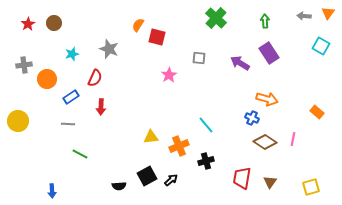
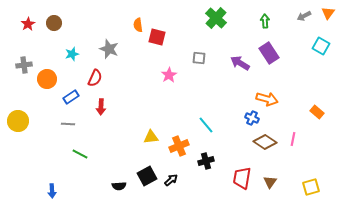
gray arrow: rotated 32 degrees counterclockwise
orange semicircle: rotated 40 degrees counterclockwise
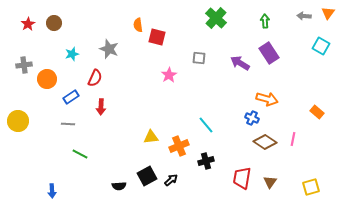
gray arrow: rotated 32 degrees clockwise
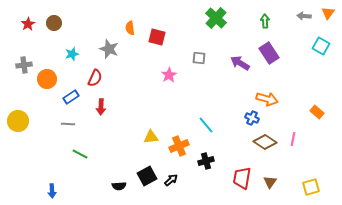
orange semicircle: moved 8 px left, 3 px down
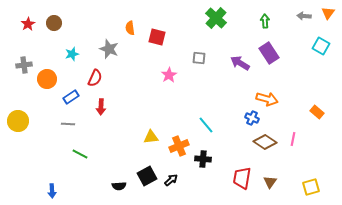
black cross: moved 3 px left, 2 px up; rotated 21 degrees clockwise
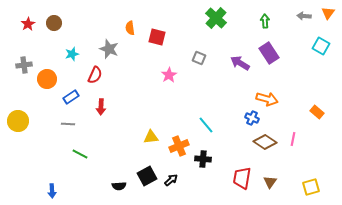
gray square: rotated 16 degrees clockwise
red semicircle: moved 3 px up
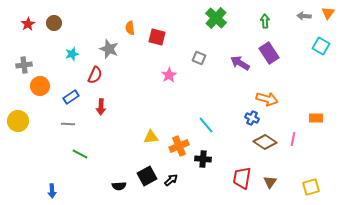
orange circle: moved 7 px left, 7 px down
orange rectangle: moved 1 px left, 6 px down; rotated 40 degrees counterclockwise
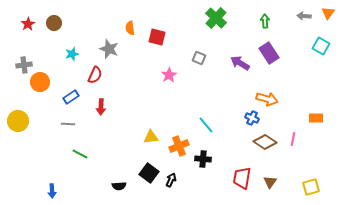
orange circle: moved 4 px up
black square: moved 2 px right, 3 px up; rotated 24 degrees counterclockwise
black arrow: rotated 24 degrees counterclockwise
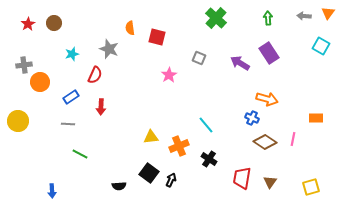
green arrow: moved 3 px right, 3 px up
black cross: moved 6 px right; rotated 28 degrees clockwise
